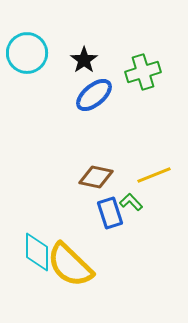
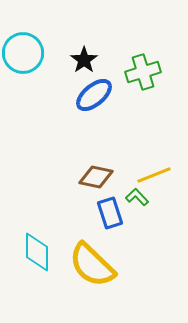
cyan circle: moved 4 px left
green L-shape: moved 6 px right, 5 px up
yellow semicircle: moved 22 px right
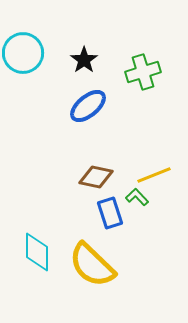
blue ellipse: moved 6 px left, 11 px down
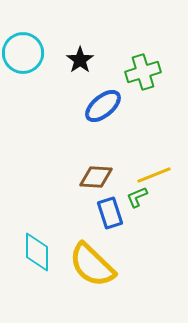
black star: moved 4 px left
blue ellipse: moved 15 px right
brown diamond: rotated 8 degrees counterclockwise
green L-shape: rotated 70 degrees counterclockwise
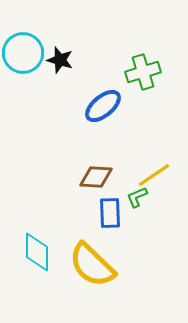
black star: moved 20 px left; rotated 20 degrees counterclockwise
yellow line: rotated 12 degrees counterclockwise
blue rectangle: rotated 16 degrees clockwise
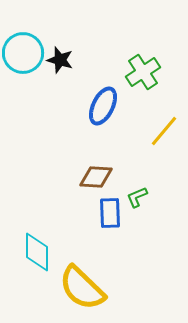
green cross: rotated 16 degrees counterclockwise
blue ellipse: rotated 24 degrees counterclockwise
yellow line: moved 10 px right, 44 px up; rotated 16 degrees counterclockwise
yellow semicircle: moved 10 px left, 23 px down
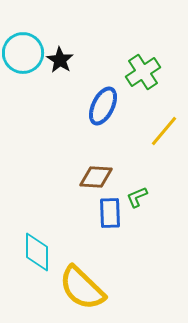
black star: rotated 16 degrees clockwise
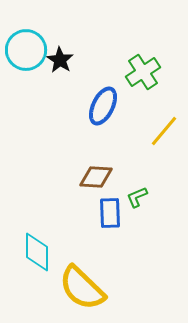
cyan circle: moved 3 px right, 3 px up
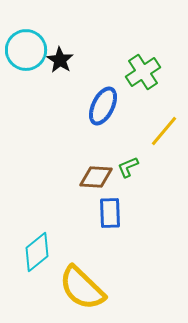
green L-shape: moved 9 px left, 30 px up
cyan diamond: rotated 51 degrees clockwise
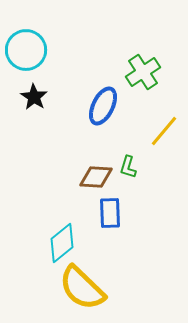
black star: moved 26 px left, 37 px down
green L-shape: rotated 50 degrees counterclockwise
cyan diamond: moved 25 px right, 9 px up
